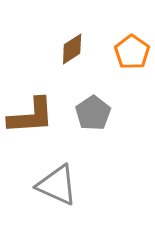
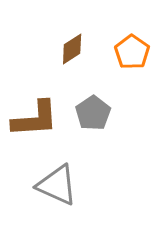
brown L-shape: moved 4 px right, 3 px down
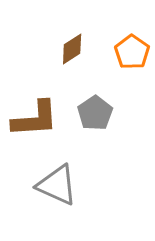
gray pentagon: moved 2 px right
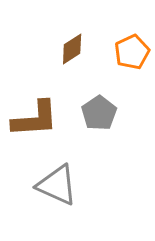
orange pentagon: rotated 12 degrees clockwise
gray pentagon: moved 4 px right
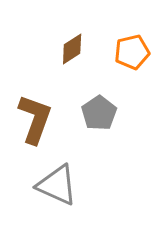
orange pentagon: rotated 12 degrees clockwise
brown L-shape: rotated 66 degrees counterclockwise
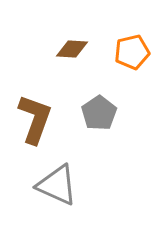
brown diamond: rotated 36 degrees clockwise
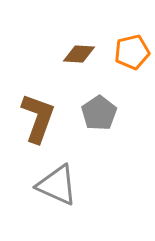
brown diamond: moved 7 px right, 5 px down
brown L-shape: moved 3 px right, 1 px up
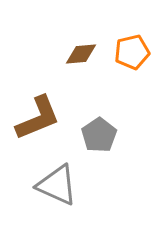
brown diamond: moved 2 px right; rotated 8 degrees counterclockwise
gray pentagon: moved 22 px down
brown L-shape: rotated 48 degrees clockwise
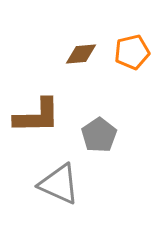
brown L-shape: moved 1 px left, 2 px up; rotated 21 degrees clockwise
gray triangle: moved 2 px right, 1 px up
